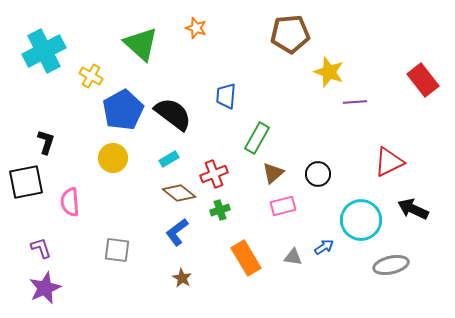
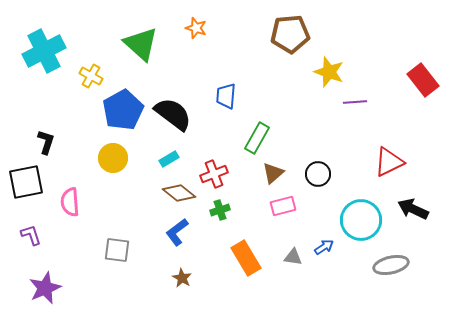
purple L-shape: moved 10 px left, 13 px up
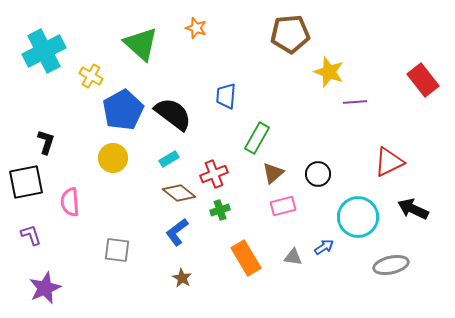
cyan circle: moved 3 px left, 3 px up
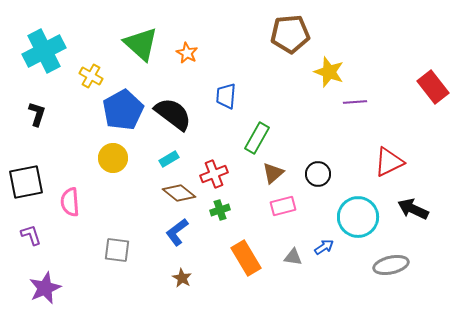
orange star: moved 9 px left, 25 px down; rotated 10 degrees clockwise
red rectangle: moved 10 px right, 7 px down
black L-shape: moved 9 px left, 28 px up
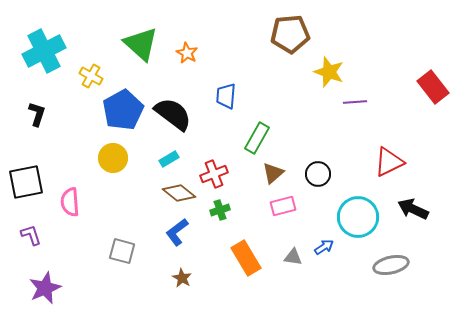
gray square: moved 5 px right, 1 px down; rotated 8 degrees clockwise
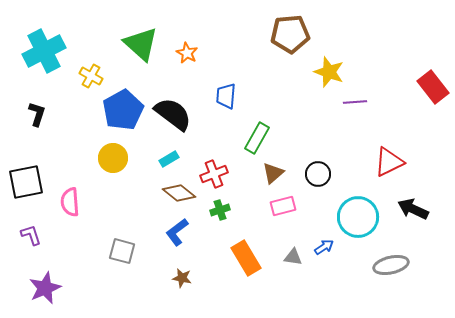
brown star: rotated 18 degrees counterclockwise
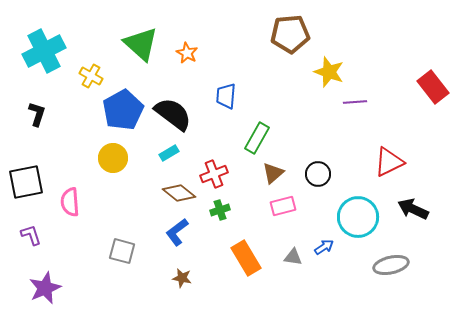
cyan rectangle: moved 6 px up
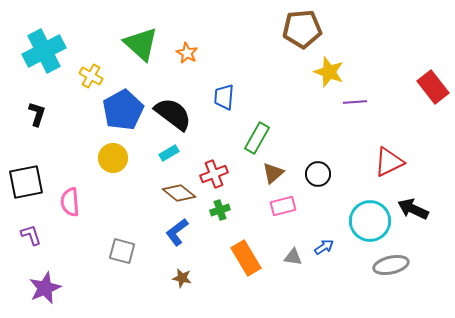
brown pentagon: moved 12 px right, 5 px up
blue trapezoid: moved 2 px left, 1 px down
cyan circle: moved 12 px right, 4 px down
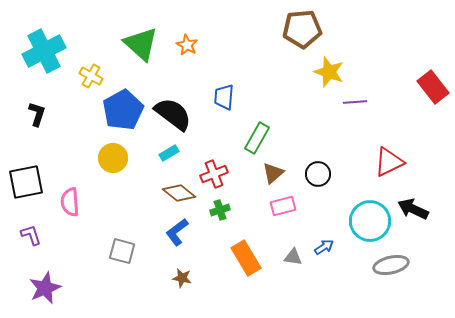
orange star: moved 8 px up
